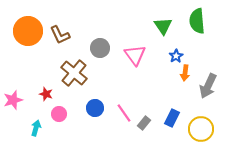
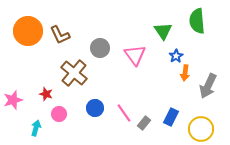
green triangle: moved 5 px down
blue rectangle: moved 1 px left, 1 px up
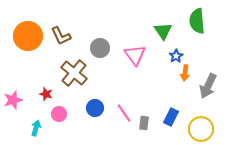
orange circle: moved 5 px down
brown L-shape: moved 1 px right, 1 px down
gray rectangle: rotated 32 degrees counterclockwise
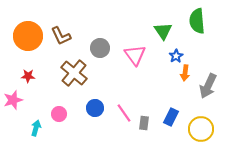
red star: moved 18 px left, 18 px up; rotated 16 degrees counterclockwise
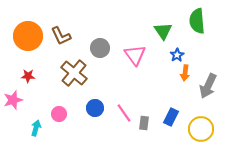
blue star: moved 1 px right, 1 px up
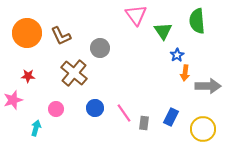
orange circle: moved 1 px left, 3 px up
pink triangle: moved 1 px right, 40 px up
gray arrow: rotated 115 degrees counterclockwise
pink circle: moved 3 px left, 5 px up
yellow circle: moved 2 px right
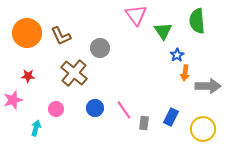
pink line: moved 3 px up
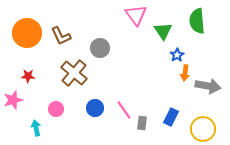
gray arrow: rotated 10 degrees clockwise
gray rectangle: moved 2 px left
cyan arrow: rotated 28 degrees counterclockwise
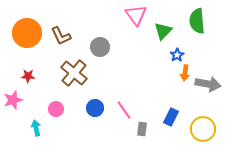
green triangle: rotated 18 degrees clockwise
gray circle: moved 1 px up
gray arrow: moved 2 px up
gray rectangle: moved 6 px down
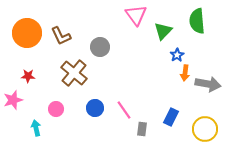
yellow circle: moved 2 px right
